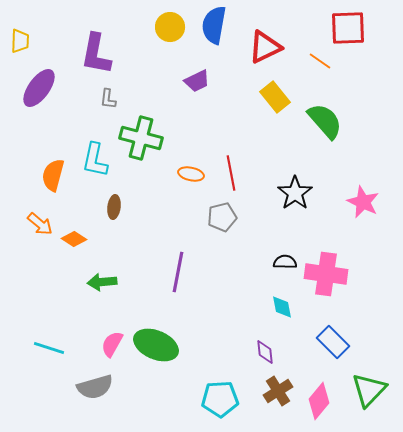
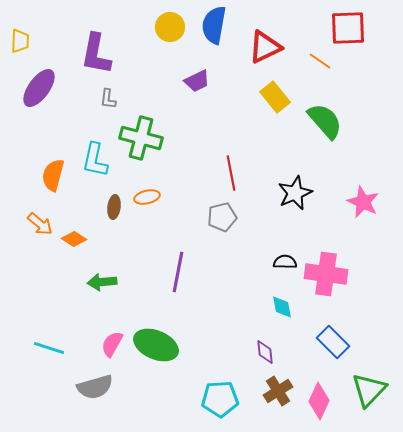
orange ellipse: moved 44 px left, 23 px down; rotated 25 degrees counterclockwise
black star: rotated 12 degrees clockwise
pink diamond: rotated 15 degrees counterclockwise
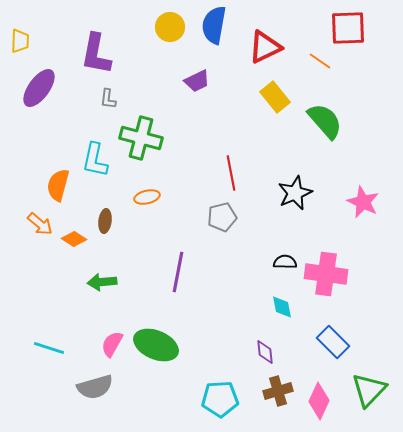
orange semicircle: moved 5 px right, 10 px down
brown ellipse: moved 9 px left, 14 px down
brown cross: rotated 16 degrees clockwise
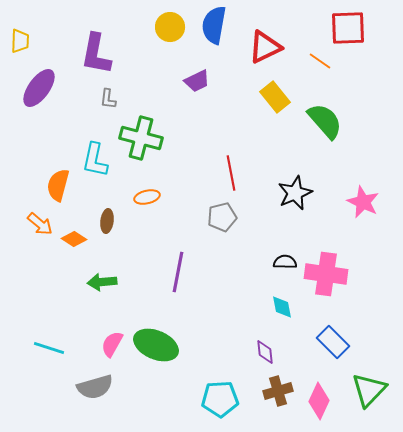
brown ellipse: moved 2 px right
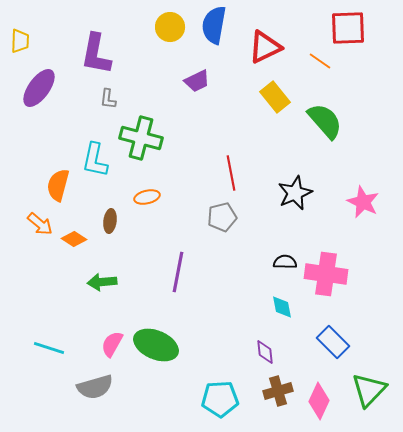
brown ellipse: moved 3 px right
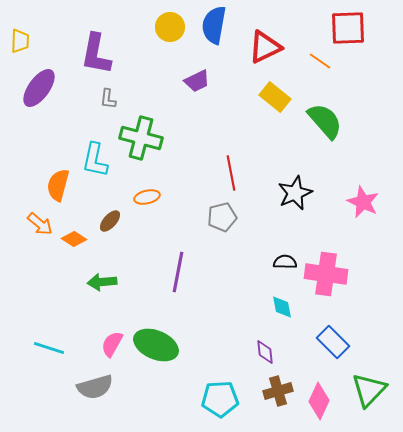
yellow rectangle: rotated 12 degrees counterclockwise
brown ellipse: rotated 35 degrees clockwise
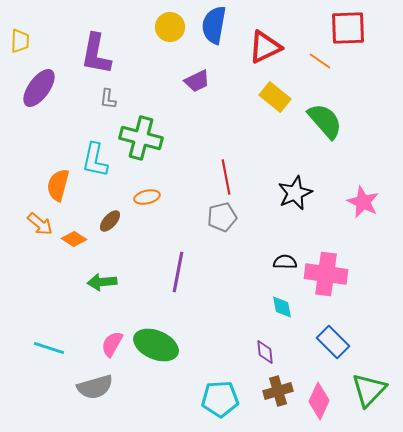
red line: moved 5 px left, 4 px down
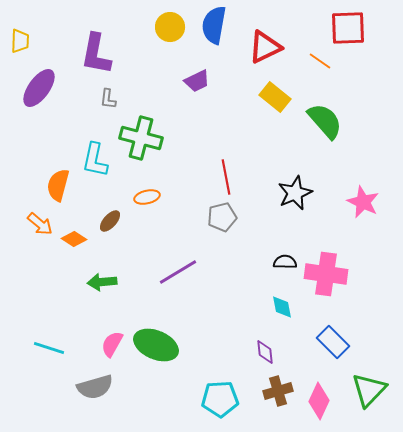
purple line: rotated 48 degrees clockwise
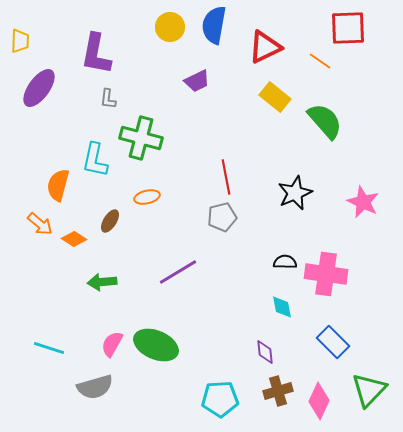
brown ellipse: rotated 10 degrees counterclockwise
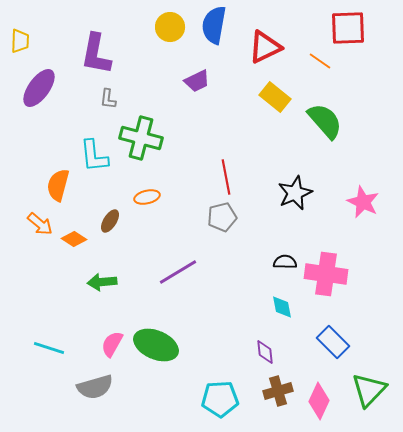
cyan L-shape: moved 1 px left, 4 px up; rotated 18 degrees counterclockwise
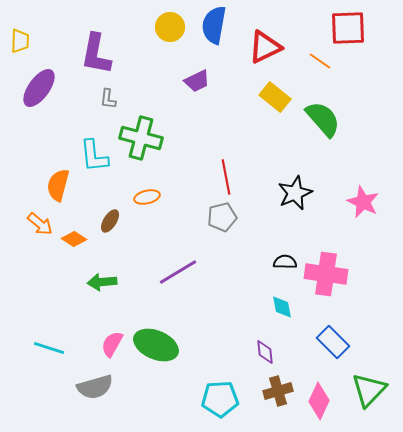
green semicircle: moved 2 px left, 2 px up
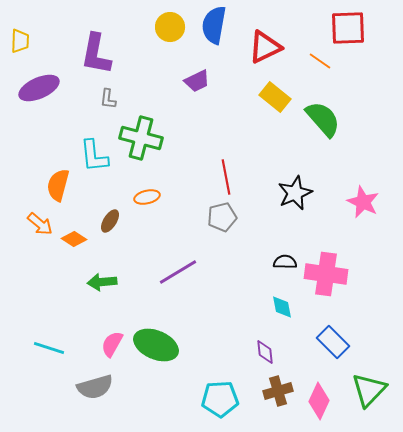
purple ellipse: rotated 30 degrees clockwise
